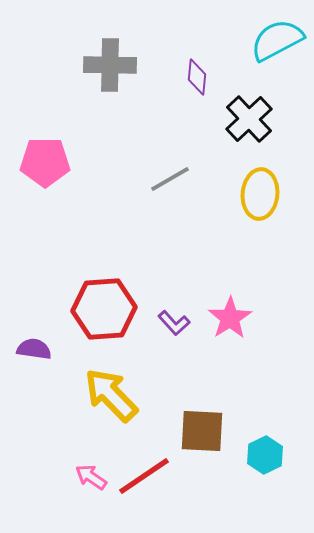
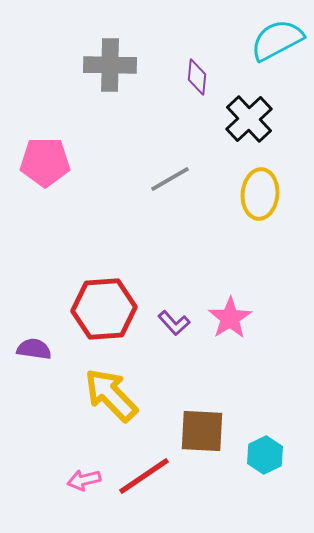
pink arrow: moved 7 px left, 3 px down; rotated 48 degrees counterclockwise
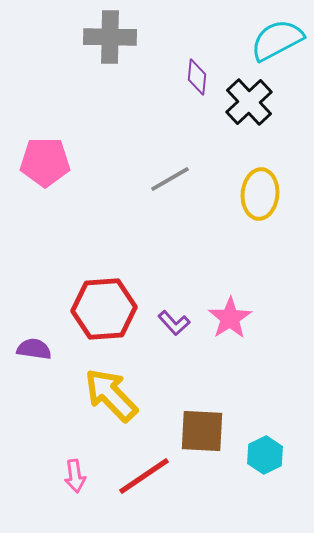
gray cross: moved 28 px up
black cross: moved 17 px up
pink arrow: moved 9 px left, 4 px up; rotated 84 degrees counterclockwise
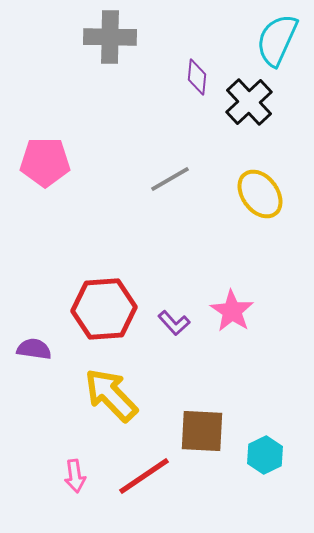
cyan semicircle: rotated 38 degrees counterclockwise
yellow ellipse: rotated 42 degrees counterclockwise
pink star: moved 2 px right, 7 px up; rotated 6 degrees counterclockwise
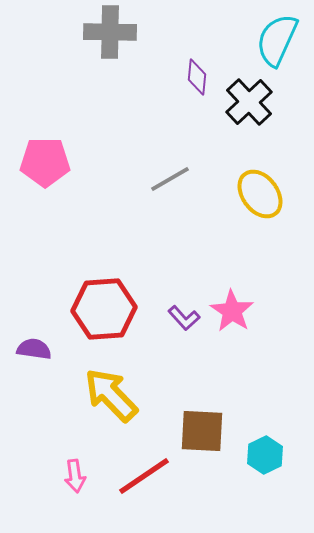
gray cross: moved 5 px up
purple L-shape: moved 10 px right, 5 px up
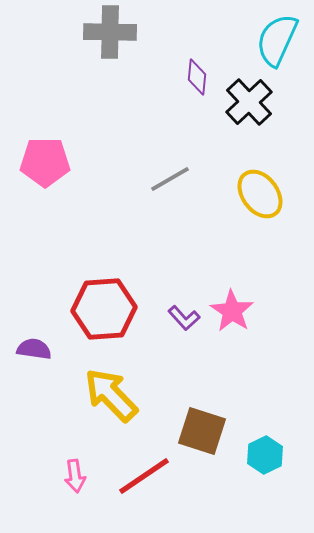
brown square: rotated 15 degrees clockwise
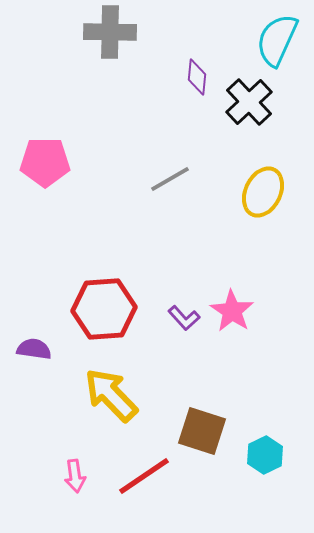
yellow ellipse: moved 3 px right, 2 px up; rotated 63 degrees clockwise
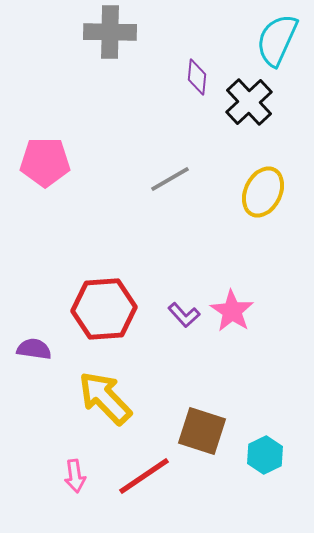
purple L-shape: moved 3 px up
yellow arrow: moved 6 px left, 3 px down
